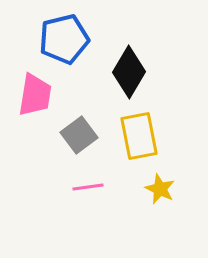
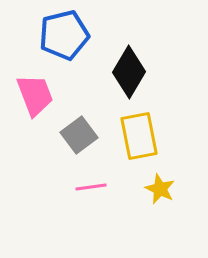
blue pentagon: moved 4 px up
pink trapezoid: rotated 30 degrees counterclockwise
pink line: moved 3 px right
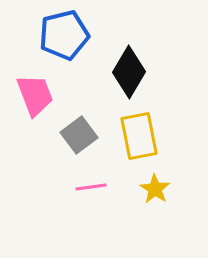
yellow star: moved 5 px left; rotated 8 degrees clockwise
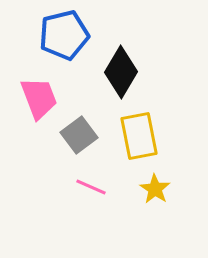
black diamond: moved 8 px left
pink trapezoid: moved 4 px right, 3 px down
pink line: rotated 32 degrees clockwise
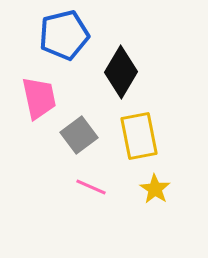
pink trapezoid: rotated 9 degrees clockwise
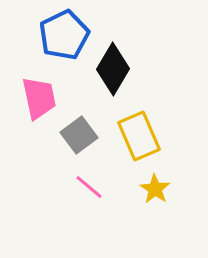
blue pentagon: rotated 12 degrees counterclockwise
black diamond: moved 8 px left, 3 px up
yellow rectangle: rotated 12 degrees counterclockwise
pink line: moved 2 px left; rotated 16 degrees clockwise
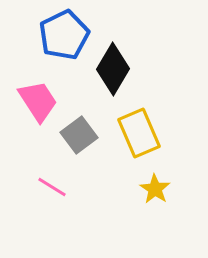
pink trapezoid: moved 1 px left, 3 px down; rotated 21 degrees counterclockwise
yellow rectangle: moved 3 px up
pink line: moved 37 px left; rotated 8 degrees counterclockwise
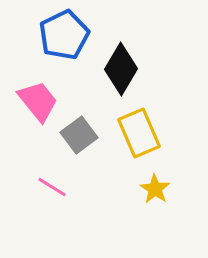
black diamond: moved 8 px right
pink trapezoid: rotated 6 degrees counterclockwise
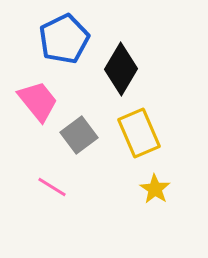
blue pentagon: moved 4 px down
